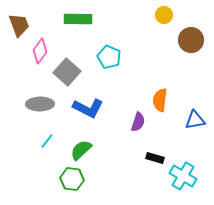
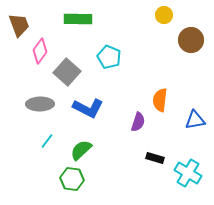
cyan cross: moved 5 px right, 3 px up
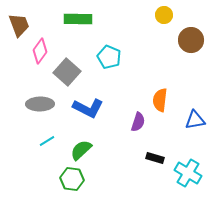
cyan line: rotated 21 degrees clockwise
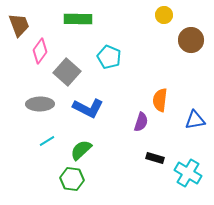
purple semicircle: moved 3 px right
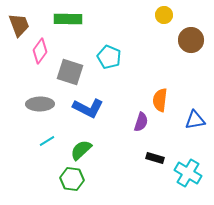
green rectangle: moved 10 px left
gray square: moved 3 px right; rotated 24 degrees counterclockwise
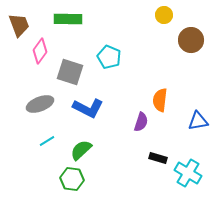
gray ellipse: rotated 20 degrees counterclockwise
blue triangle: moved 3 px right, 1 px down
black rectangle: moved 3 px right
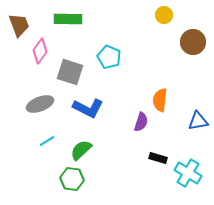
brown circle: moved 2 px right, 2 px down
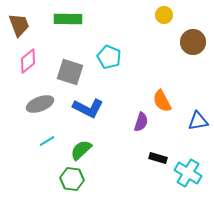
pink diamond: moved 12 px left, 10 px down; rotated 15 degrees clockwise
orange semicircle: moved 2 px right, 1 px down; rotated 35 degrees counterclockwise
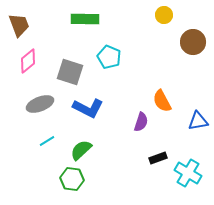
green rectangle: moved 17 px right
black rectangle: rotated 36 degrees counterclockwise
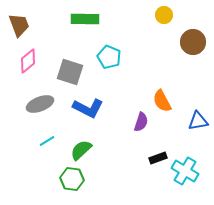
cyan cross: moved 3 px left, 2 px up
